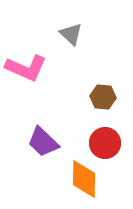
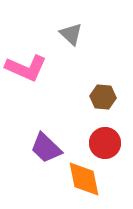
purple trapezoid: moved 3 px right, 6 px down
orange diamond: rotated 12 degrees counterclockwise
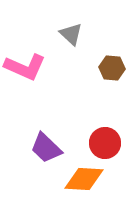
pink L-shape: moved 1 px left, 1 px up
brown hexagon: moved 9 px right, 29 px up
orange diamond: rotated 75 degrees counterclockwise
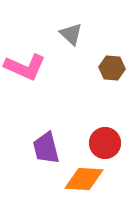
purple trapezoid: rotated 32 degrees clockwise
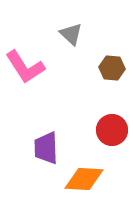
pink L-shape: rotated 33 degrees clockwise
red circle: moved 7 px right, 13 px up
purple trapezoid: rotated 12 degrees clockwise
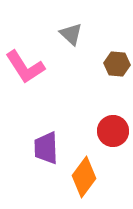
brown hexagon: moved 5 px right, 4 px up
red circle: moved 1 px right, 1 px down
orange diamond: moved 2 px up; rotated 57 degrees counterclockwise
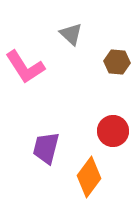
brown hexagon: moved 2 px up
purple trapezoid: rotated 16 degrees clockwise
orange diamond: moved 5 px right
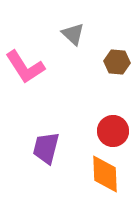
gray triangle: moved 2 px right
orange diamond: moved 16 px right, 3 px up; rotated 39 degrees counterclockwise
